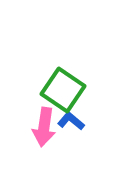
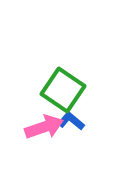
pink arrow: rotated 117 degrees counterclockwise
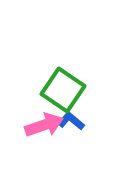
pink arrow: moved 2 px up
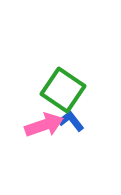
blue L-shape: rotated 12 degrees clockwise
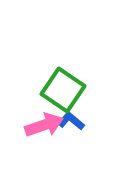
blue L-shape: rotated 12 degrees counterclockwise
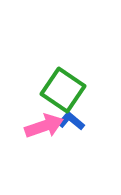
pink arrow: moved 1 px down
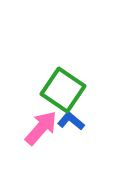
pink arrow: moved 3 px left, 2 px down; rotated 30 degrees counterclockwise
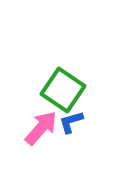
blue L-shape: moved 1 px down; rotated 56 degrees counterclockwise
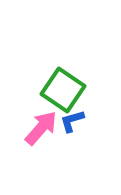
blue L-shape: moved 1 px right, 1 px up
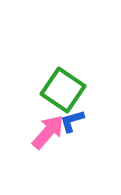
pink arrow: moved 7 px right, 4 px down
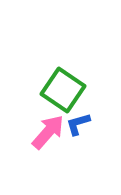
blue L-shape: moved 6 px right, 3 px down
